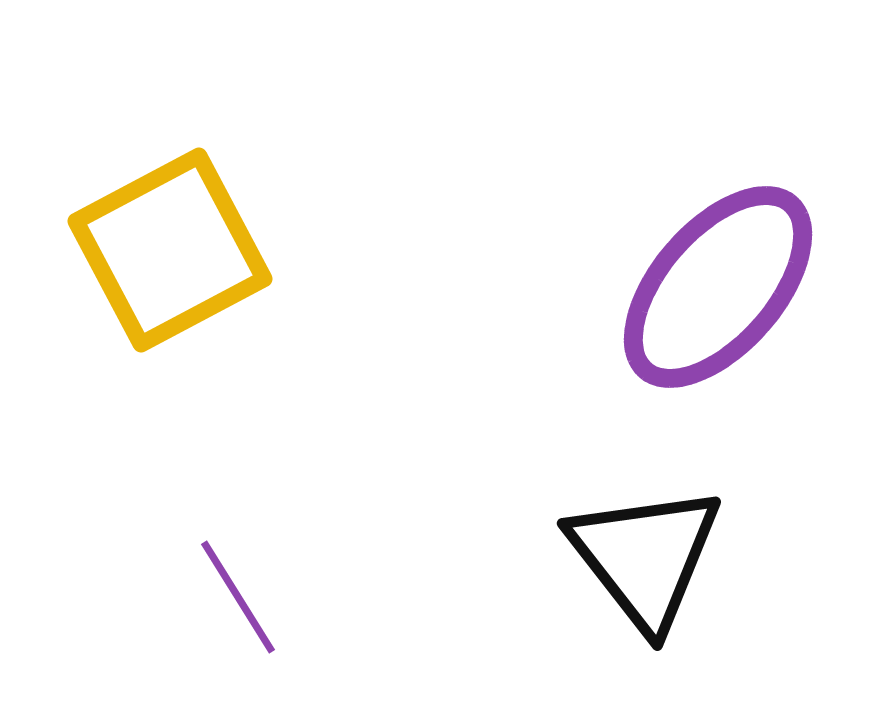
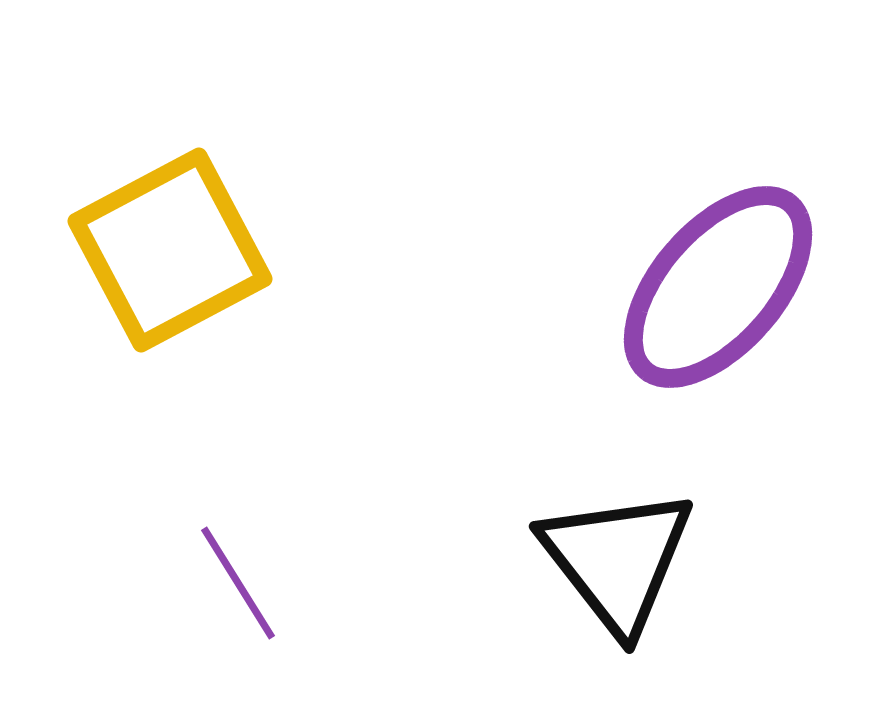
black triangle: moved 28 px left, 3 px down
purple line: moved 14 px up
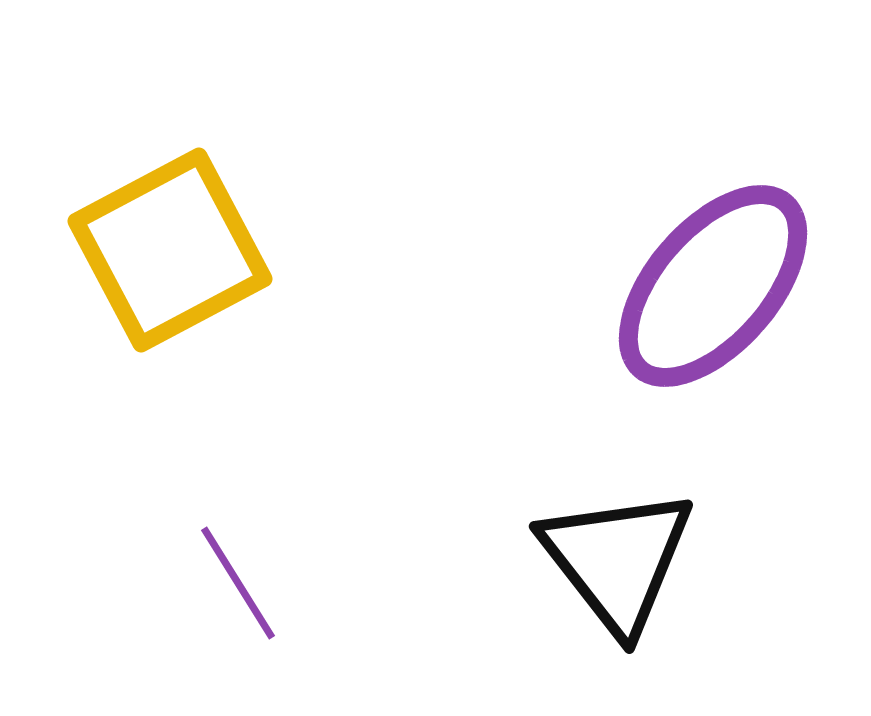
purple ellipse: moved 5 px left, 1 px up
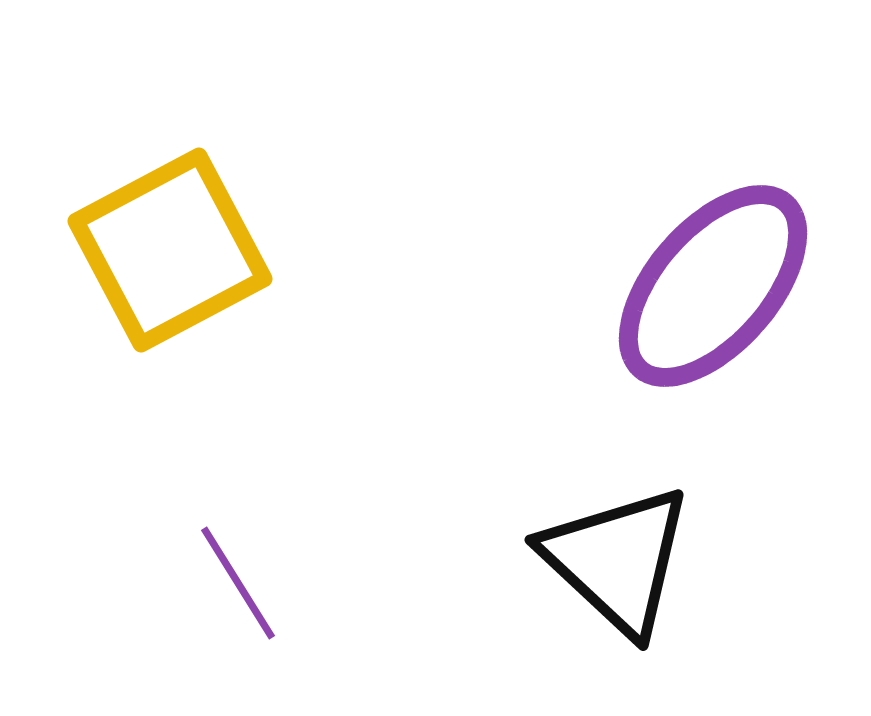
black triangle: rotated 9 degrees counterclockwise
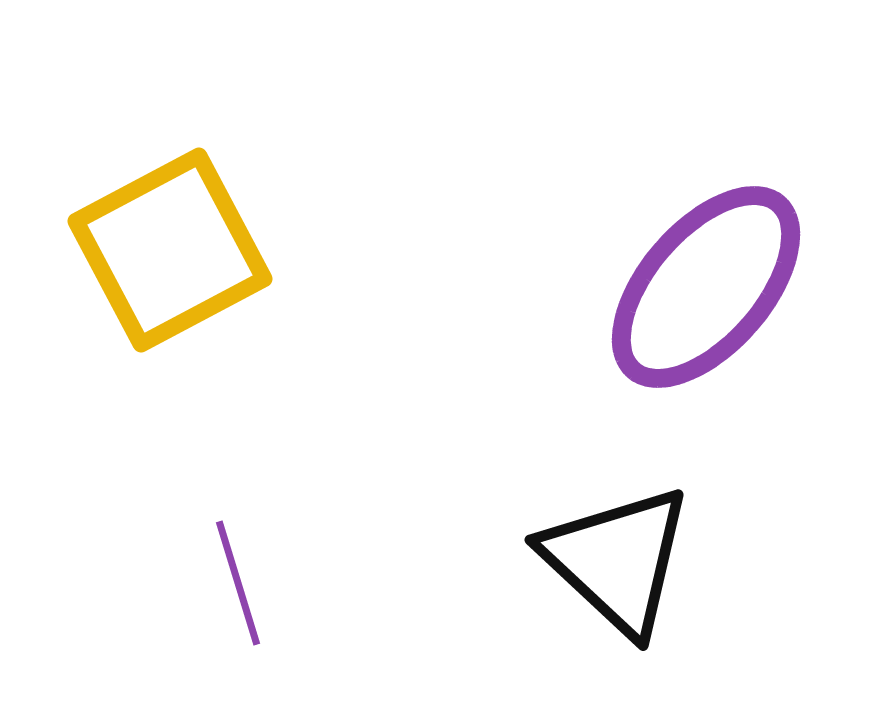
purple ellipse: moved 7 px left, 1 px down
purple line: rotated 15 degrees clockwise
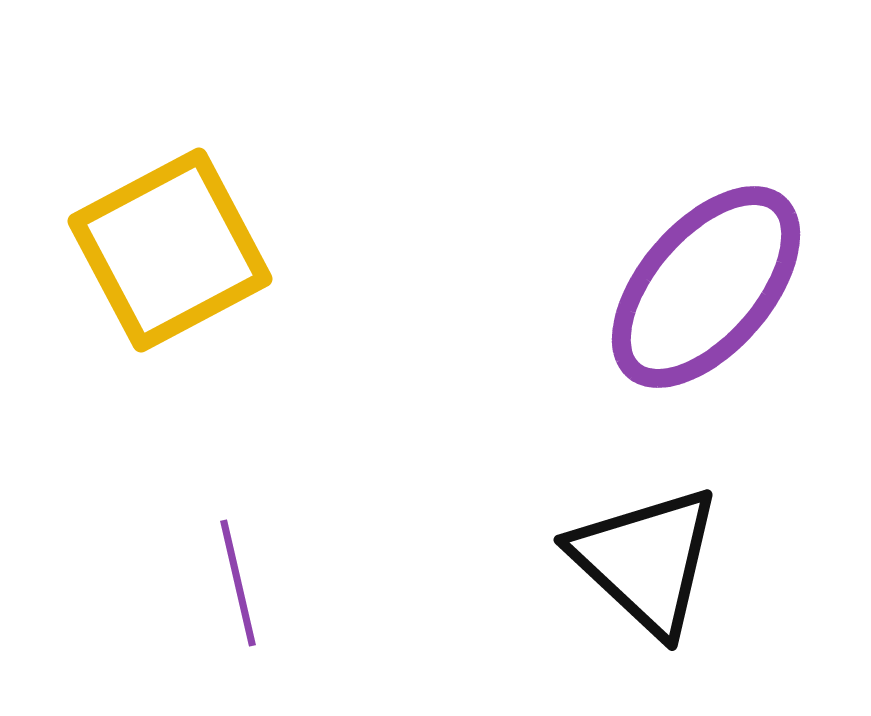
black triangle: moved 29 px right
purple line: rotated 4 degrees clockwise
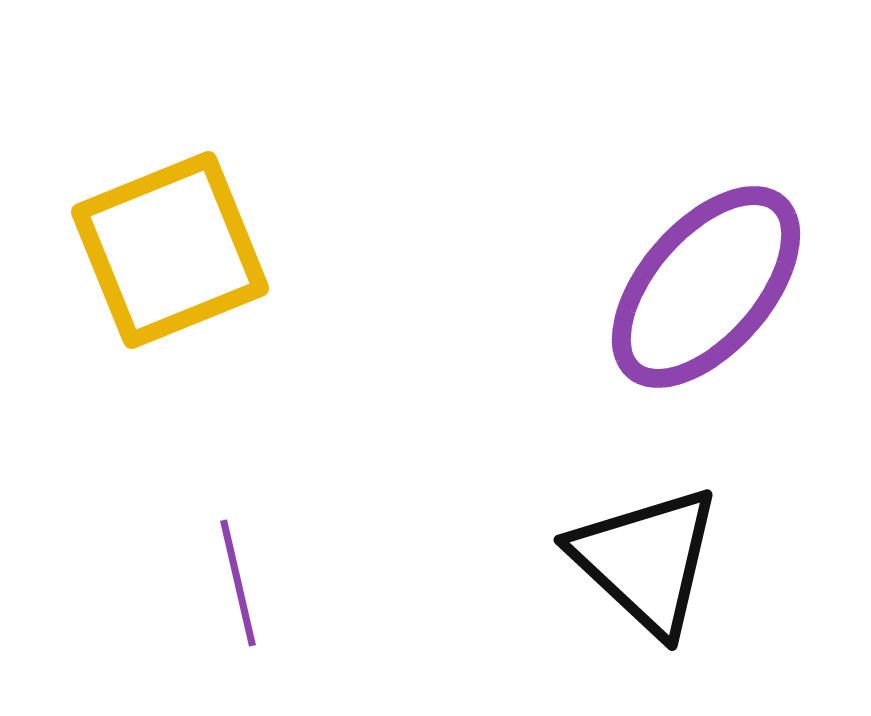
yellow square: rotated 6 degrees clockwise
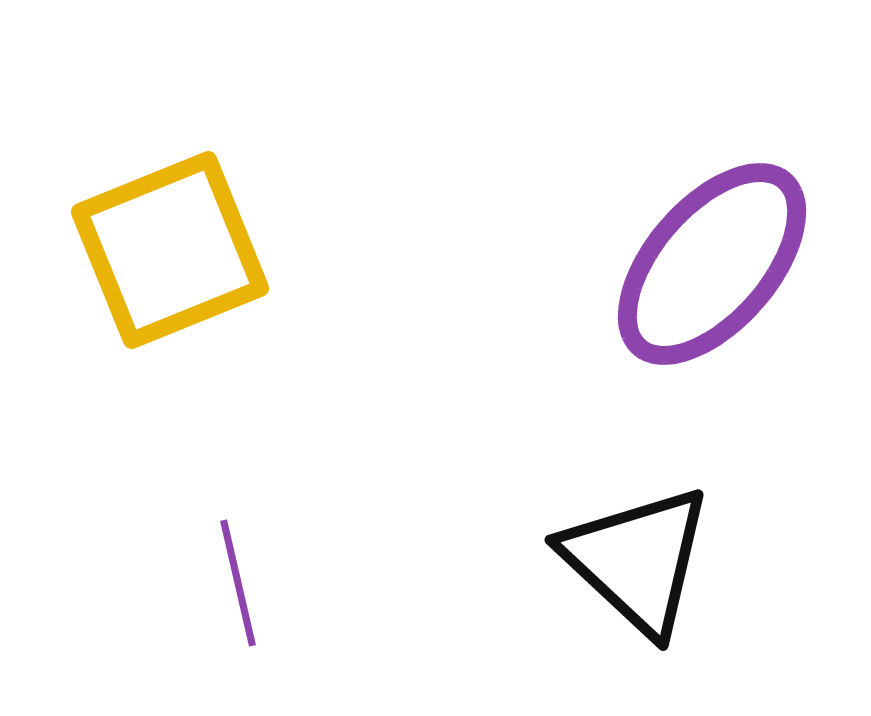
purple ellipse: moved 6 px right, 23 px up
black triangle: moved 9 px left
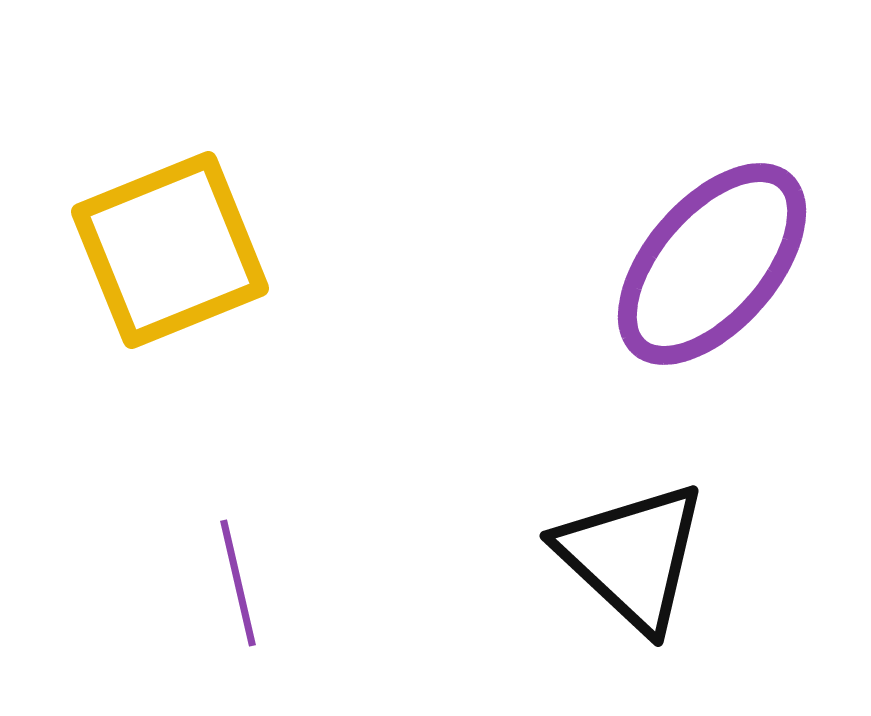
black triangle: moved 5 px left, 4 px up
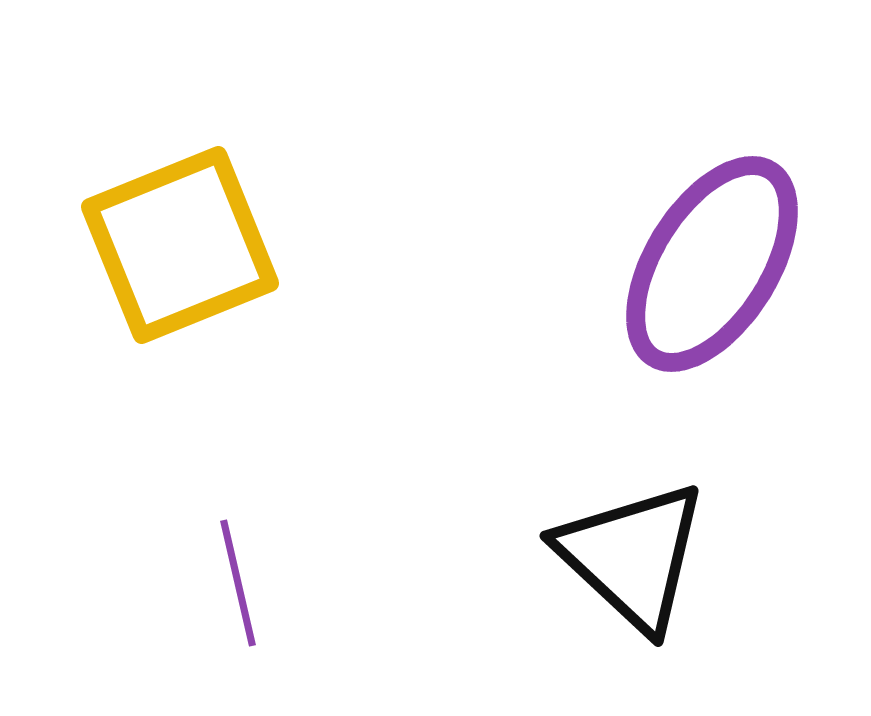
yellow square: moved 10 px right, 5 px up
purple ellipse: rotated 9 degrees counterclockwise
